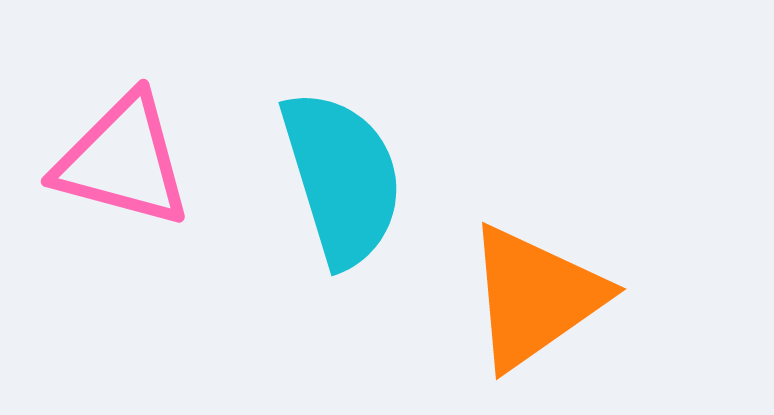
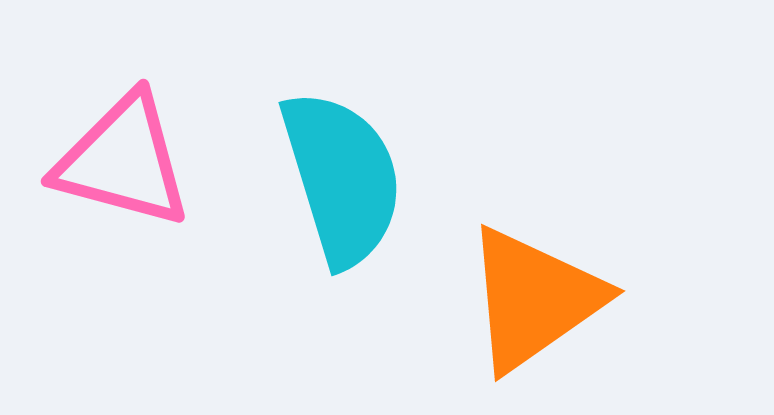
orange triangle: moved 1 px left, 2 px down
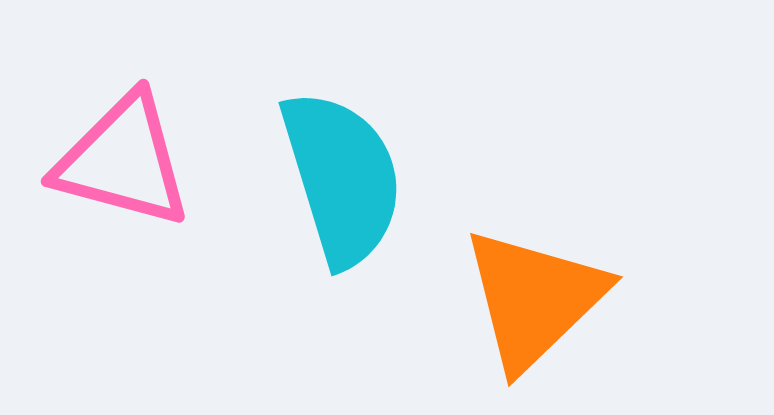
orange triangle: rotated 9 degrees counterclockwise
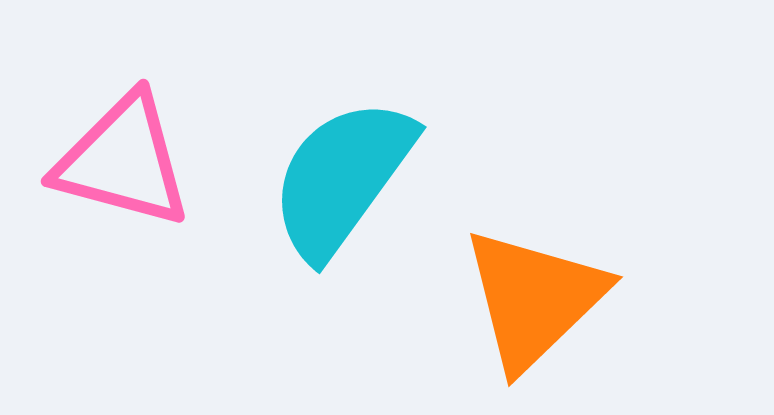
cyan semicircle: rotated 127 degrees counterclockwise
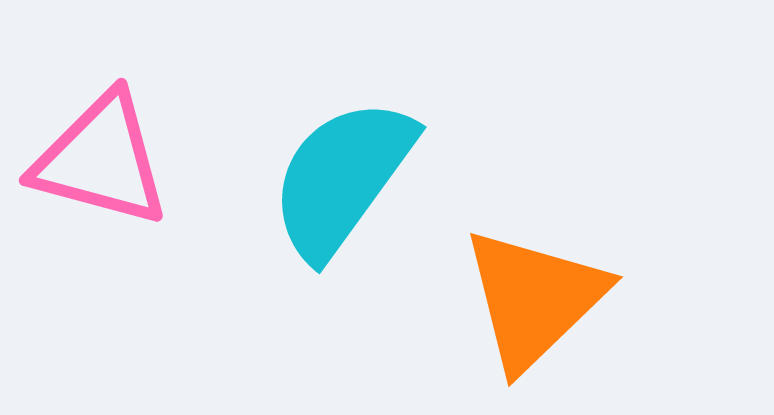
pink triangle: moved 22 px left, 1 px up
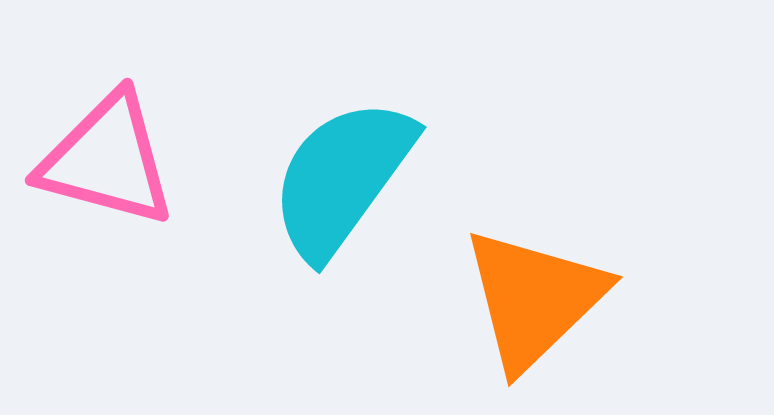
pink triangle: moved 6 px right
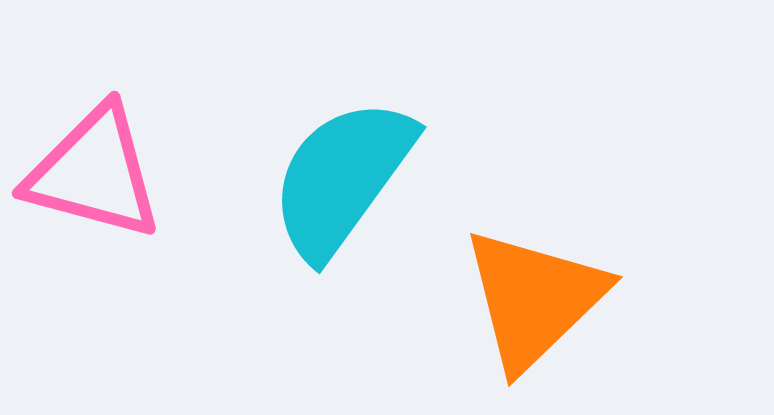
pink triangle: moved 13 px left, 13 px down
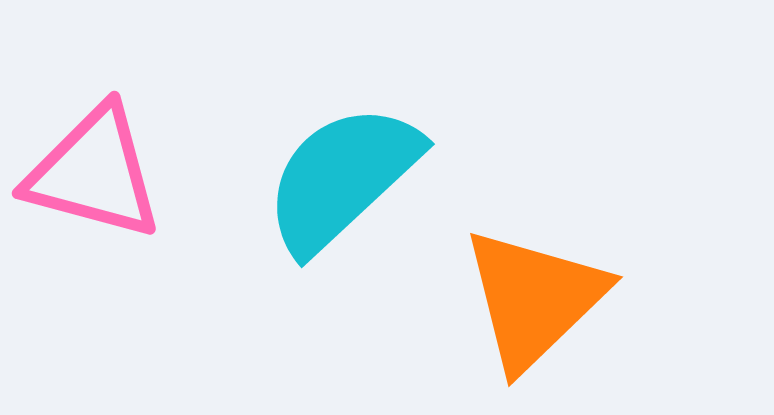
cyan semicircle: rotated 11 degrees clockwise
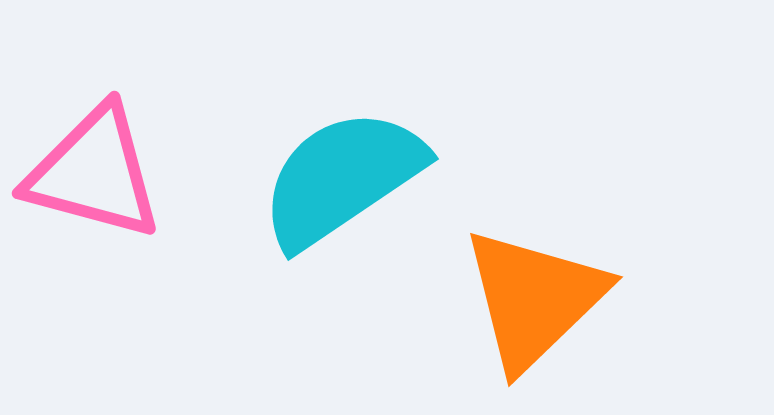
cyan semicircle: rotated 9 degrees clockwise
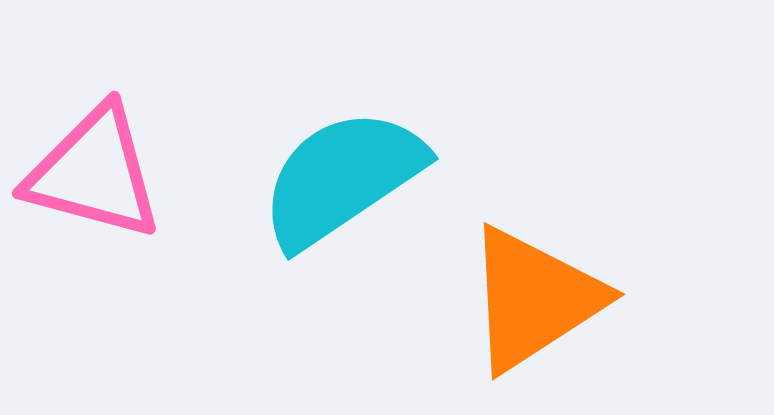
orange triangle: rotated 11 degrees clockwise
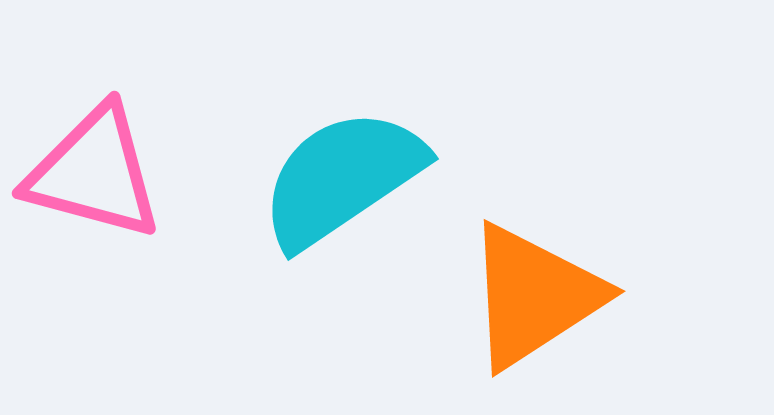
orange triangle: moved 3 px up
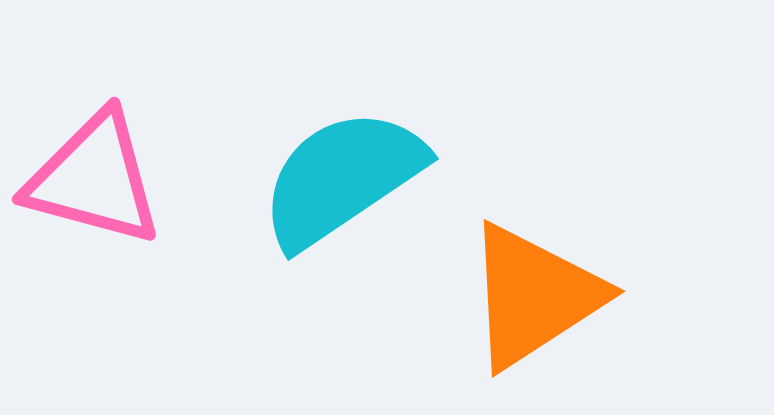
pink triangle: moved 6 px down
